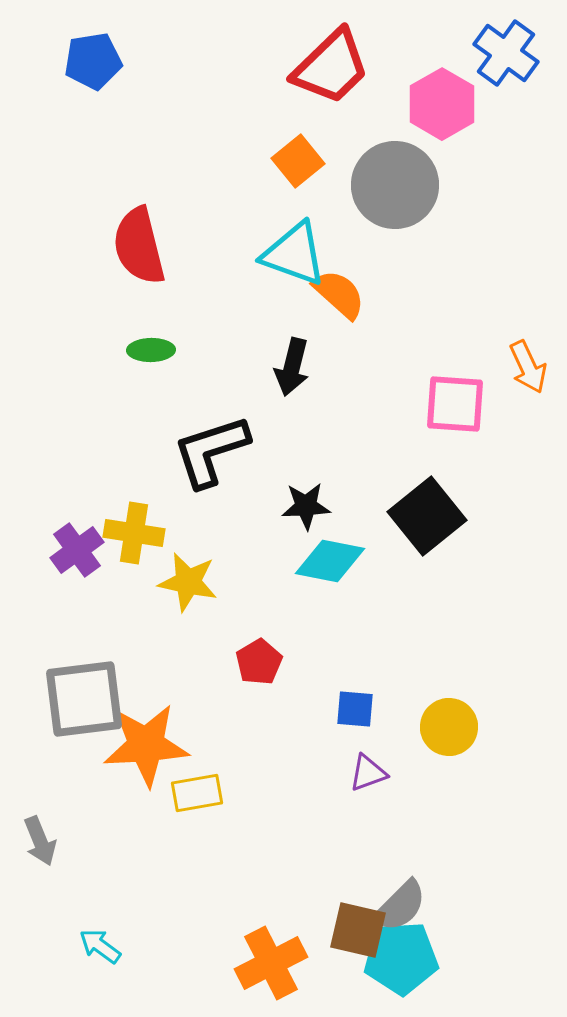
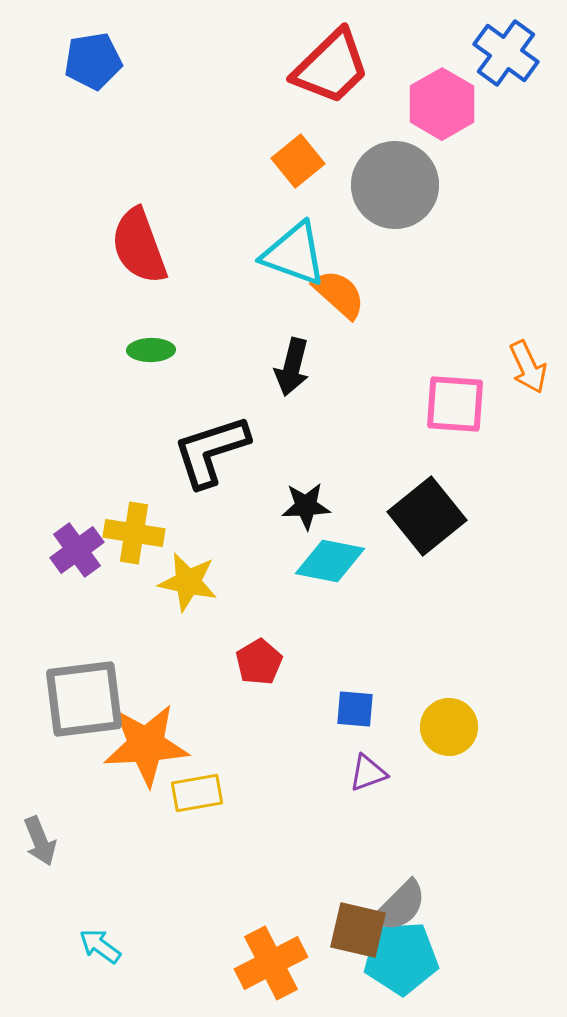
red semicircle: rotated 6 degrees counterclockwise
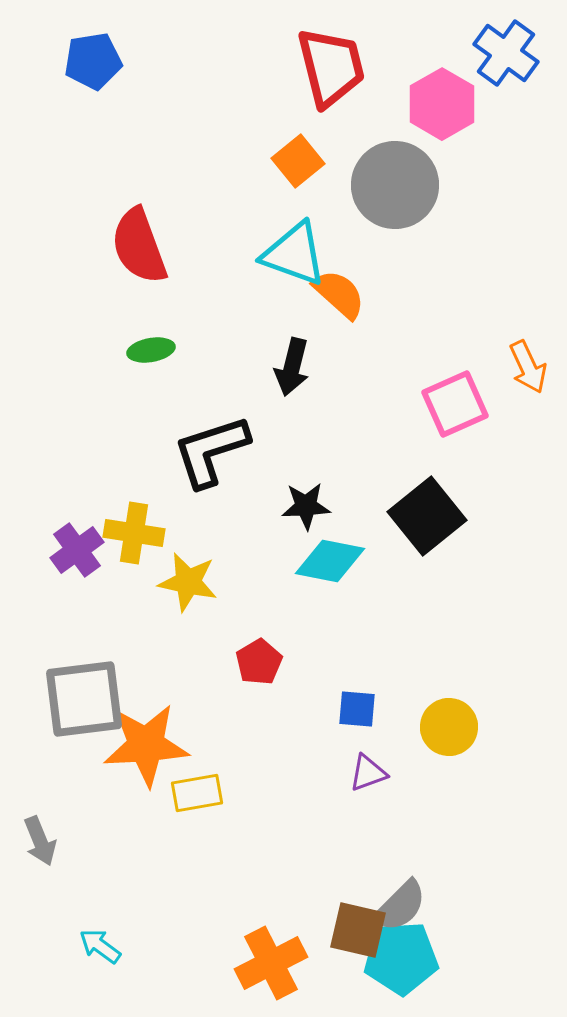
red trapezoid: rotated 60 degrees counterclockwise
green ellipse: rotated 9 degrees counterclockwise
pink square: rotated 28 degrees counterclockwise
blue square: moved 2 px right
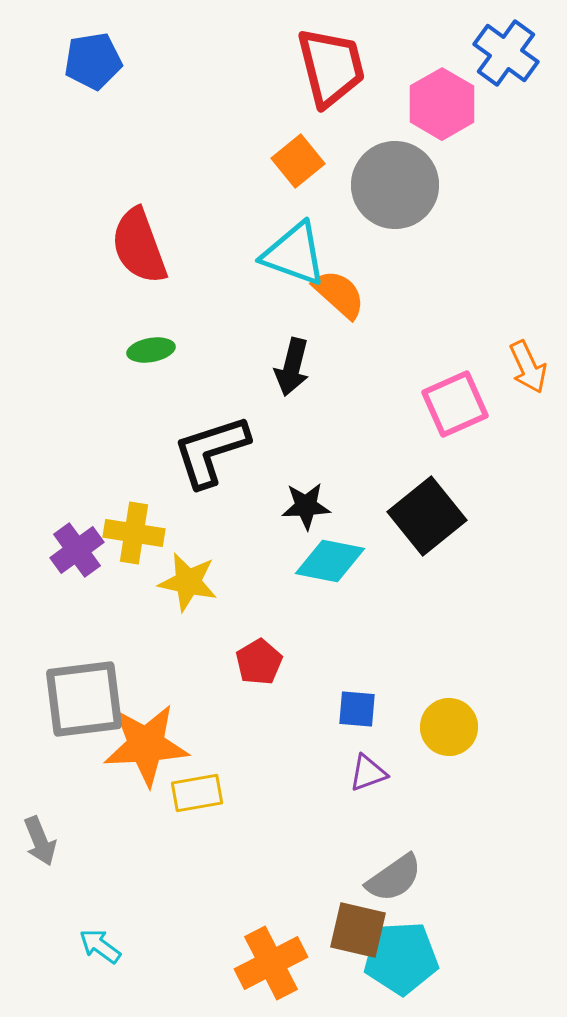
gray semicircle: moved 6 px left, 28 px up; rotated 10 degrees clockwise
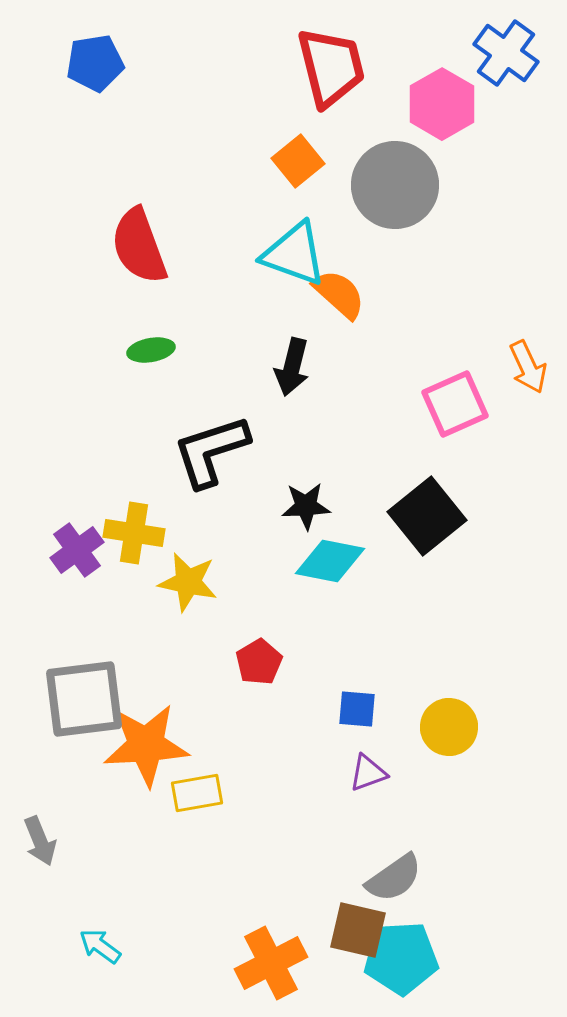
blue pentagon: moved 2 px right, 2 px down
